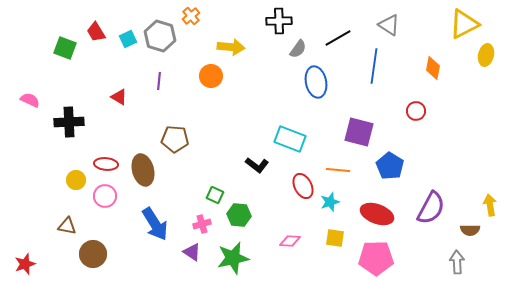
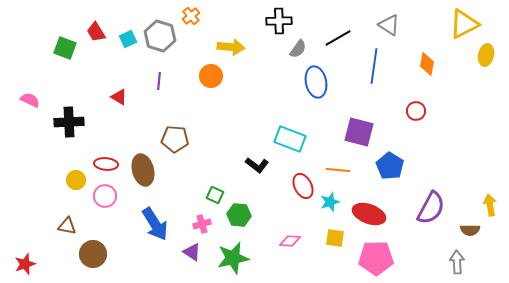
orange diamond at (433, 68): moved 6 px left, 4 px up
red ellipse at (377, 214): moved 8 px left
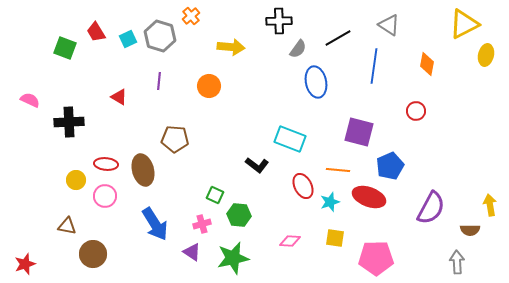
orange circle at (211, 76): moved 2 px left, 10 px down
blue pentagon at (390, 166): rotated 16 degrees clockwise
red ellipse at (369, 214): moved 17 px up
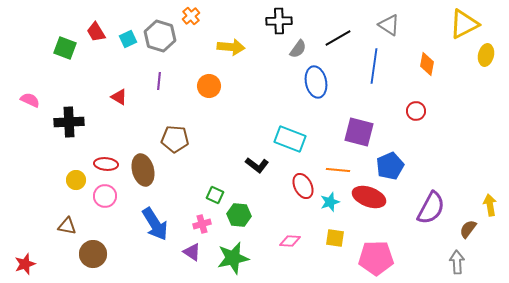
brown semicircle at (470, 230): moved 2 px left, 1 px up; rotated 126 degrees clockwise
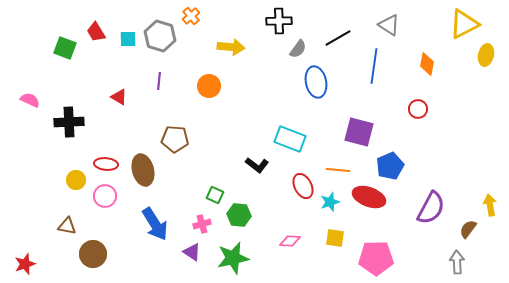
cyan square at (128, 39): rotated 24 degrees clockwise
red circle at (416, 111): moved 2 px right, 2 px up
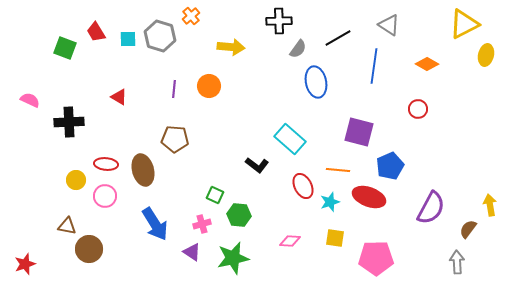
orange diamond at (427, 64): rotated 70 degrees counterclockwise
purple line at (159, 81): moved 15 px right, 8 px down
cyan rectangle at (290, 139): rotated 20 degrees clockwise
brown circle at (93, 254): moved 4 px left, 5 px up
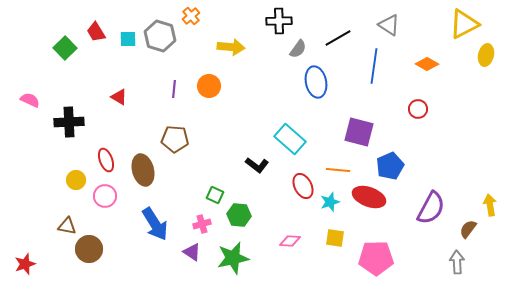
green square at (65, 48): rotated 25 degrees clockwise
red ellipse at (106, 164): moved 4 px up; rotated 65 degrees clockwise
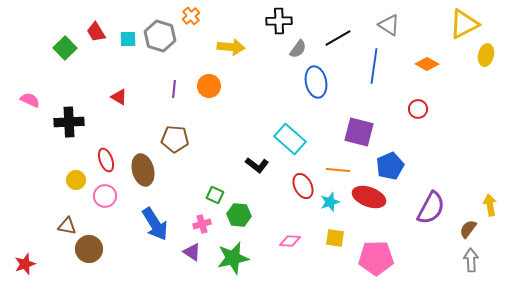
gray arrow at (457, 262): moved 14 px right, 2 px up
